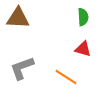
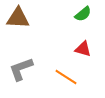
green semicircle: moved 3 px up; rotated 54 degrees clockwise
gray L-shape: moved 1 px left, 1 px down
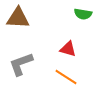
green semicircle: rotated 48 degrees clockwise
red triangle: moved 15 px left
gray L-shape: moved 5 px up
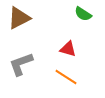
green semicircle: rotated 24 degrees clockwise
brown triangle: moved 1 px right; rotated 30 degrees counterclockwise
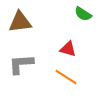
brown triangle: moved 1 px right, 4 px down; rotated 20 degrees clockwise
gray L-shape: rotated 16 degrees clockwise
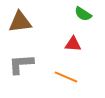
red triangle: moved 5 px right, 5 px up; rotated 12 degrees counterclockwise
orange line: rotated 10 degrees counterclockwise
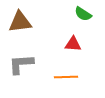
orange line: rotated 25 degrees counterclockwise
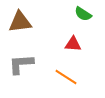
orange line: rotated 35 degrees clockwise
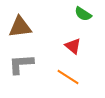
brown triangle: moved 5 px down
red triangle: moved 2 px down; rotated 36 degrees clockwise
orange line: moved 2 px right
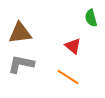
green semicircle: moved 8 px right, 4 px down; rotated 42 degrees clockwise
brown triangle: moved 6 px down
gray L-shape: rotated 16 degrees clockwise
